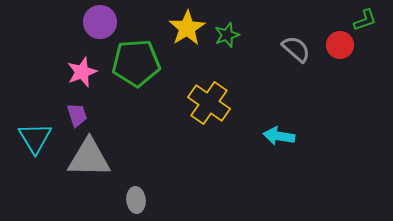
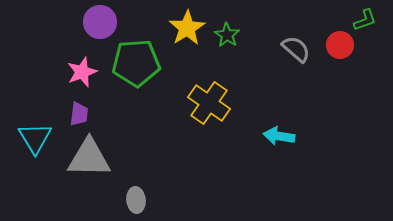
green star: rotated 20 degrees counterclockwise
purple trapezoid: moved 2 px right, 1 px up; rotated 25 degrees clockwise
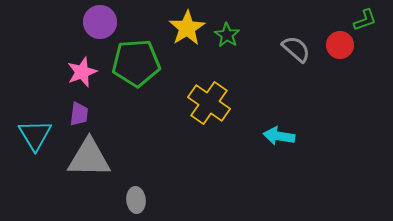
cyan triangle: moved 3 px up
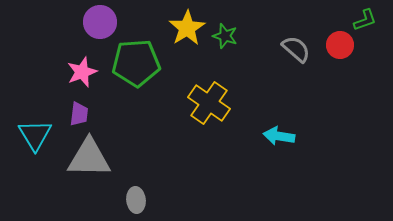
green star: moved 2 px left, 1 px down; rotated 15 degrees counterclockwise
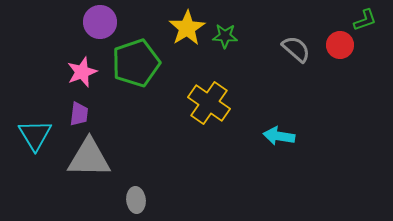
green star: rotated 15 degrees counterclockwise
green pentagon: rotated 15 degrees counterclockwise
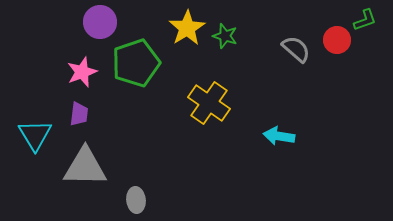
green star: rotated 15 degrees clockwise
red circle: moved 3 px left, 5 px up
gray triangle: moved 4 px left, 9 px down
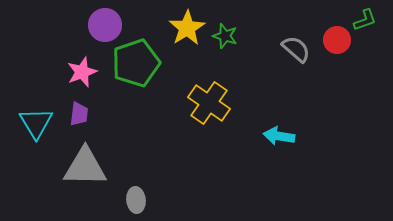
purple circle: moved 5 px right, 3 px down
cyan triangle: moved 1 px right, 12 px up
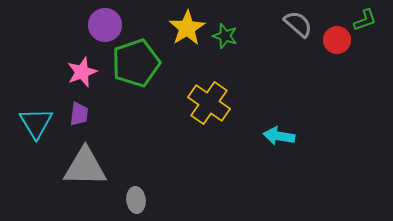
gray semicircle: moved 2 px right, 25 px up
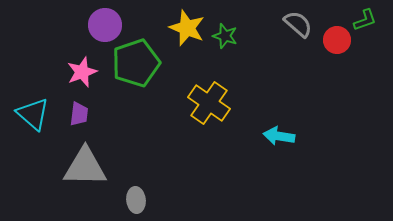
yellow star: rotated 18 degrees counterclockwise
cyan triangle: moved 3 px left, 9 px up; rotated 18 degrees counterclockwise
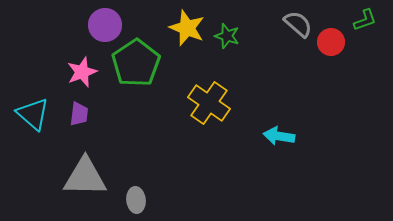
green star: moved 2 px right
red circle: moved 6 px left, 2 px down
green pentagon: rotated 15 degrees counterclockwise
gray triangle: moved 10 px down
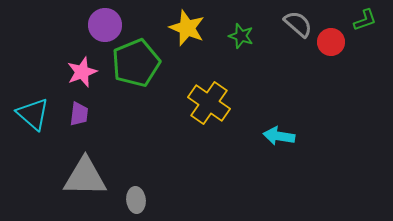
green star: moved 14 px right
green pentagon: rotated 12 degrees clockwise
